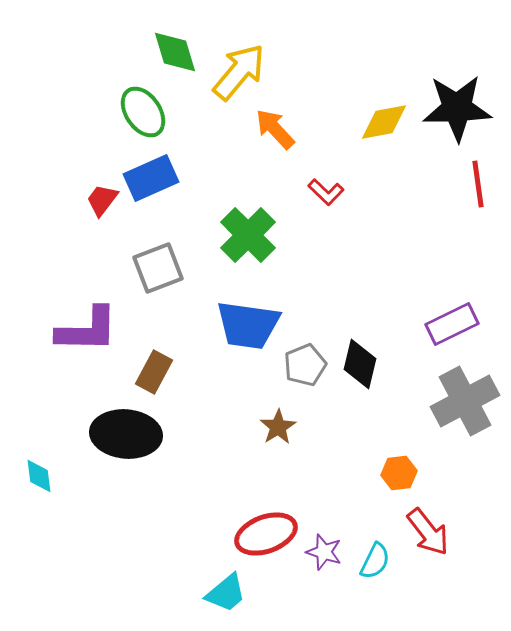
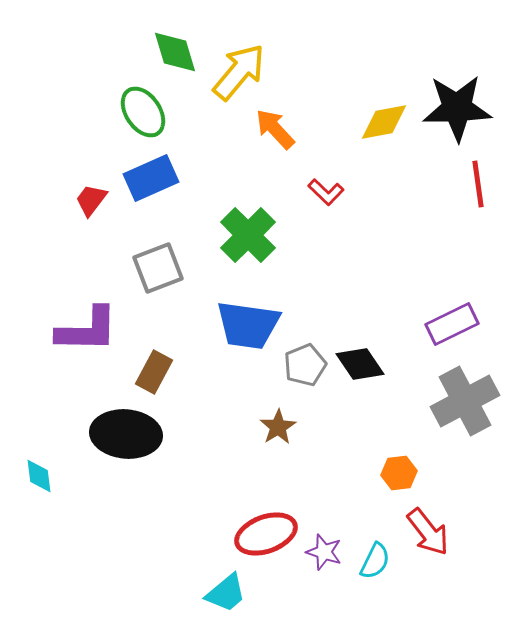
red trapezoid: moved 11 px left
black diamond: rotated 48 degrees counterclockwise
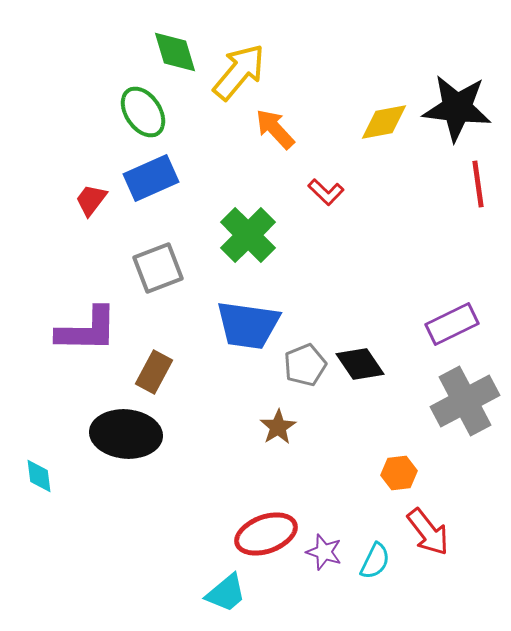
black star: rotated 8 degrees clockwise
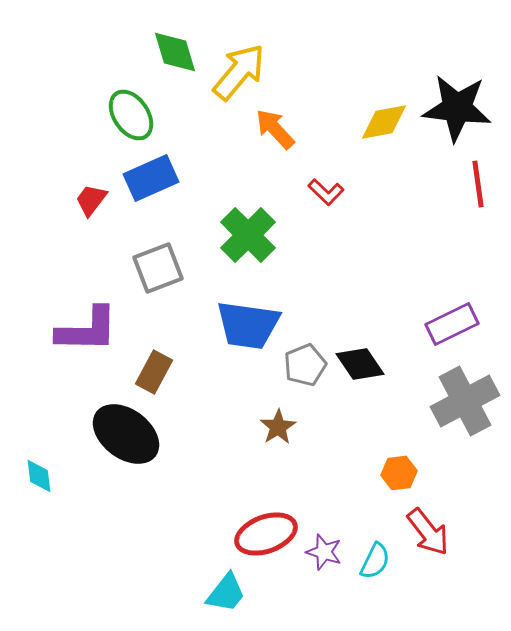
green ellipse: moved 12 px left, 3 px down
black ellipse: rotated 32 degrees clockwise
cyan trapezoid: rotated 12 degrees counterclockwise
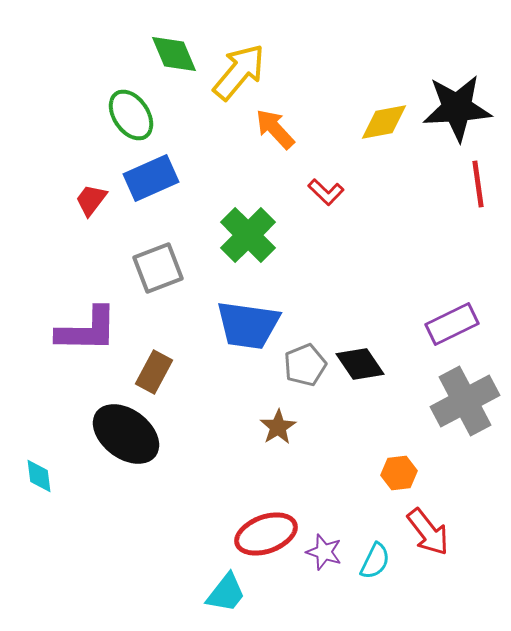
green diamond: moved 1 px left, 2 px down; rotated 6 degrees counterclockwise
black star: rotated 10 degrees counterclockwise
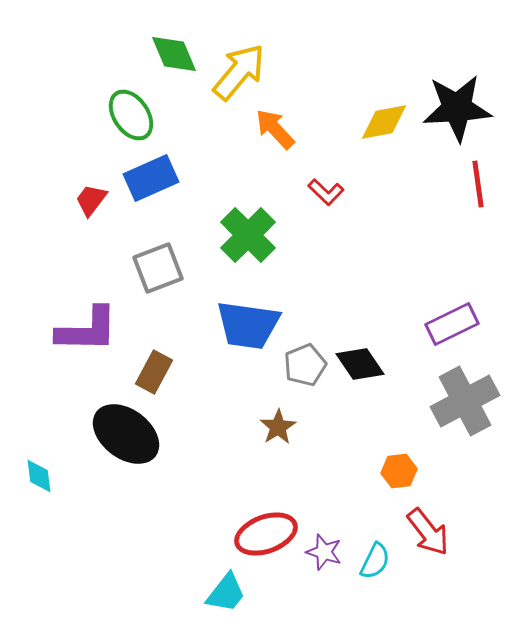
orange hexagon: moved 2 px up
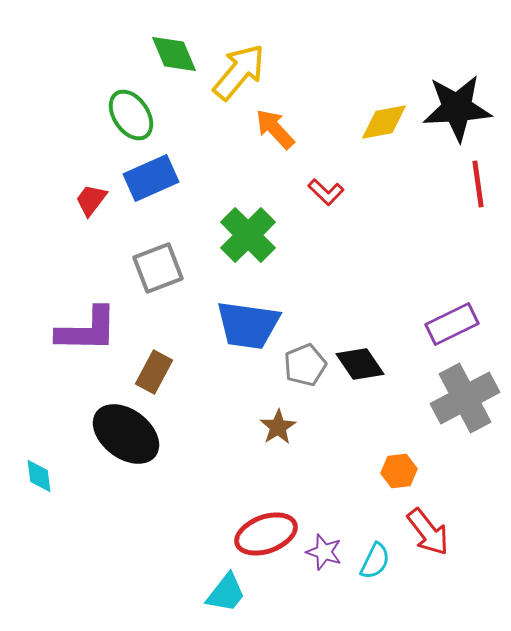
gray cross: moved 3 px up
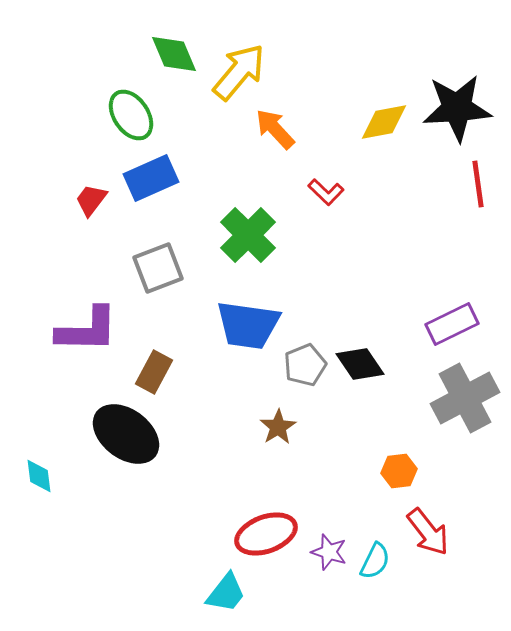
purple star: moved 5 px right
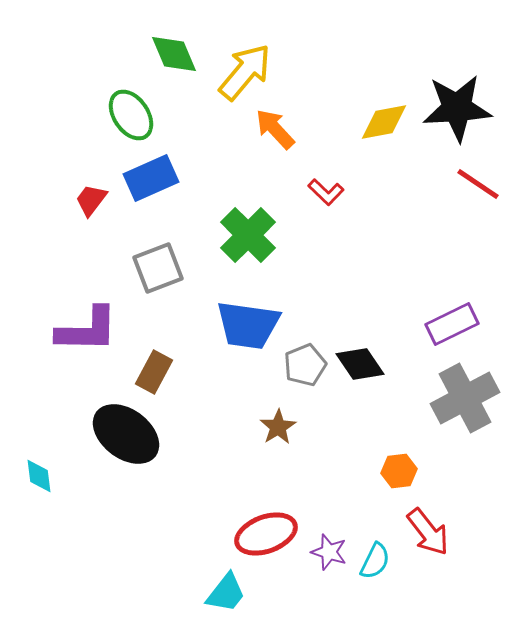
yellow arrow: moved 6 px right
red line: rotated 48 degrees counterclockwise
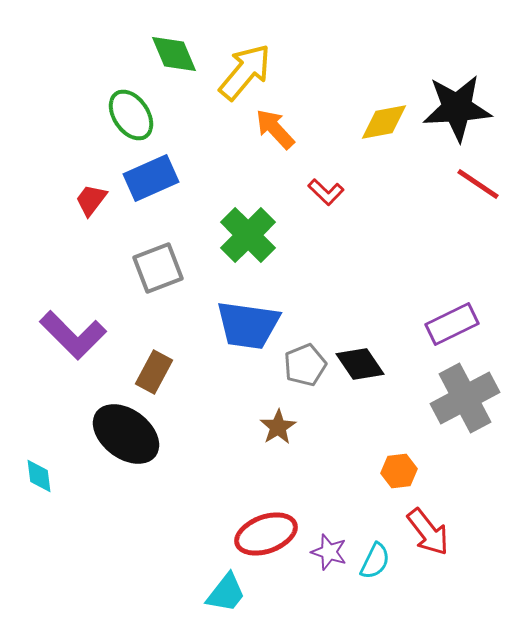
purple L-shape: moved 14 px left, 5 px down; rotated 44 degrees clockwise
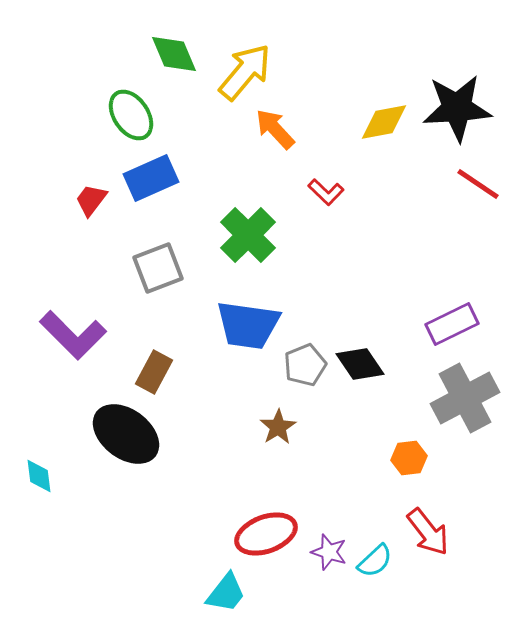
orange hexagon: moved 10 px right, 13 px up
cyan semicircle: rotated 21 degrees clockwise
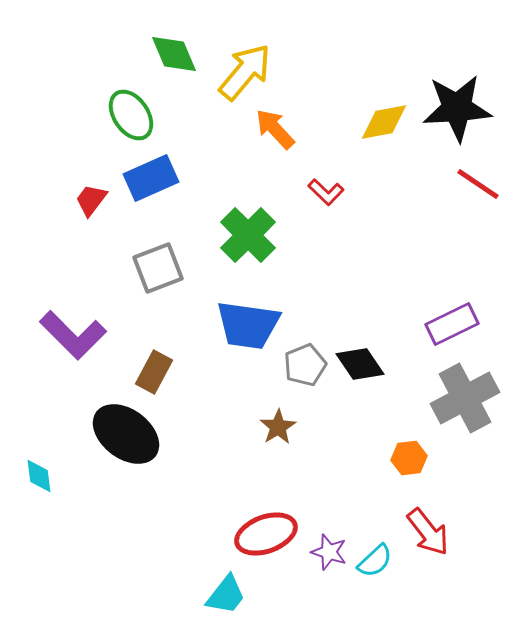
cyan trapezoid: moved 2 px down
